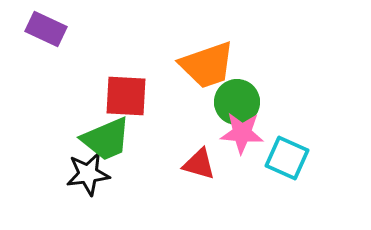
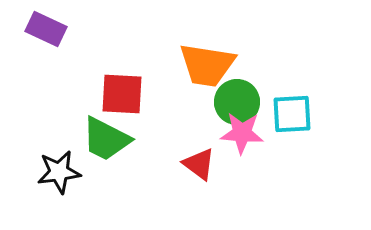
orange trapezoid: rotated 28 degrees clockwise
red square: moved 4 px left, 2 px up
green trapezoid: rotated 50 degrees clockwise
cyan square: moved 5 px right, 44 px up; rotated 27 degrees counterclockwise
red triangle: rotated 21 degrees clockwise
black star: moved 29 px left, 2 px up
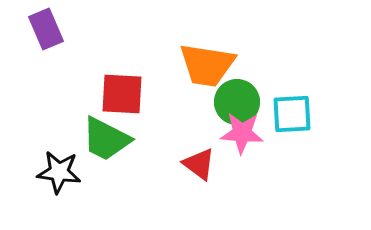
purple rectangle: rotated 42 degrees clockwise
black star: rotated 15 degrees clockwise
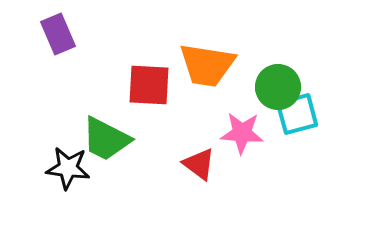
purple rectangle: moved 12 px right, 5 px down
red square: moved 27 px right, 9 px up
green circle: moved 41 px right, 15 px up
cyan square: moved 5 px right; rotated 12 degrees counterclockwise
black star: moved 9 px right, 4 px up
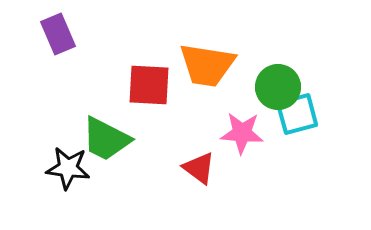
red triangle: moved 4 px down
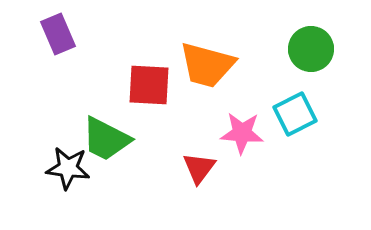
orange trapezoid: rotated 6 degrees clockwise
green circle: moved 33 px right, 38 px up
cyan square: moved 2 px left; rotated 12 degrees counterclockwise
red triangle: rotated 30 degrees clockwise
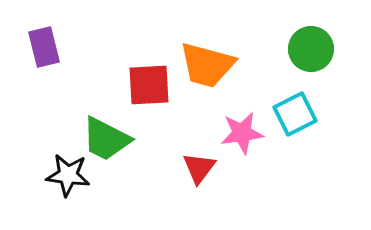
purple rectangle: moved 14 px left, 13 px down; rotated 9 degrees clockwise
red square: rotated 6 degrees counterclockwise
pink star: rotated 12 degrees counterclockwise
black star: moved 7 px down
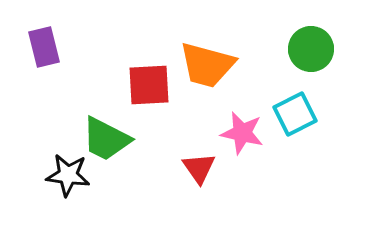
pink star: rotated 21 degrees clockwise
red triangle: rotated 12 degrees counterclockwise
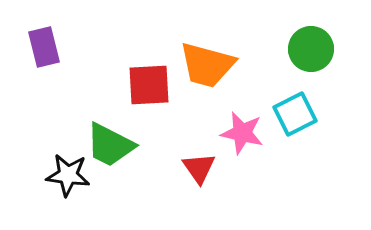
green trapezoid: moved 4 px right, 6 px down
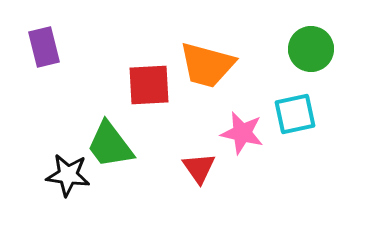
cyan square: rotated 15 degrees clockwise
green trapezoid: rotated 26 degrees clockwise
